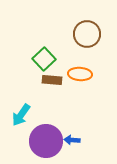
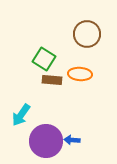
green square: rotated 15 degrees counterclockwise
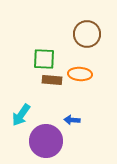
green square: rotated 30 degrees counterclockwise
blue arrow: moved 20 px up
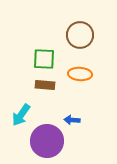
brown circle: moved 7 px left, 1 px down
brown rectangle: moved 7 px left, 5 px down
purple circle: moved 1 px right
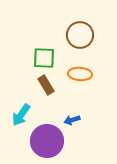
green square: moved 1 px up
brown rectangle: moved 1 px right; rotated 54 degrees clockwise
blue arrow: rotated 21 degrees counterclockwise
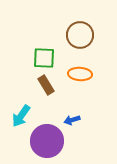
cyan arrow: moved 1 px down
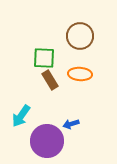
brown circle: moved 1 px down
brown rectangle: moved 4 px right, 5 px up
blue arrow: moved 1 px left, 4 px down
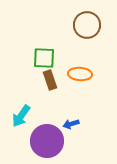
brown circle: moved 7 px right, 11 px up
brown rectangle: rotated 12 degrees clockwise
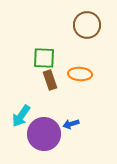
purple circle: moved 3 px left, 7 px up
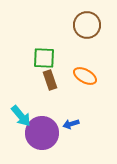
orange ellipse: moved 5 px right, 2 px down; rotated 25 degrees clockwise
cyan arrow: rotated 75 degrees counterclockwise
purple circle: moved 2 px left, 1 px up
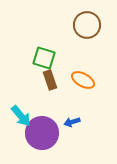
green square: rotated 15 degrees clockwise
orange ellipse: moved 2 px left, 4 px down
blue arrow: moved 1 px right, 2 px up
